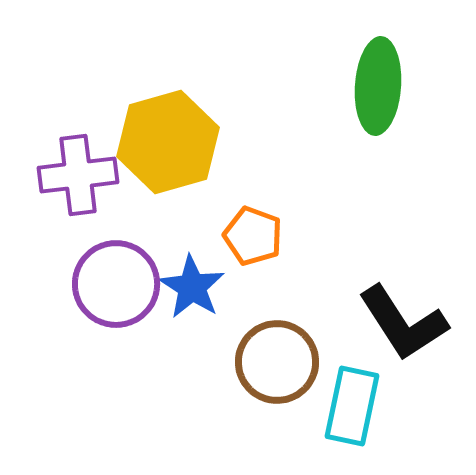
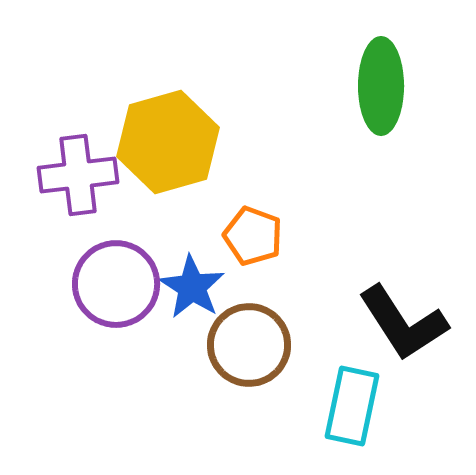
green ellipse: moved 3 px right; rotated 4 degrees counterclockwise
brown circle: moved 28 px left, 17 px up
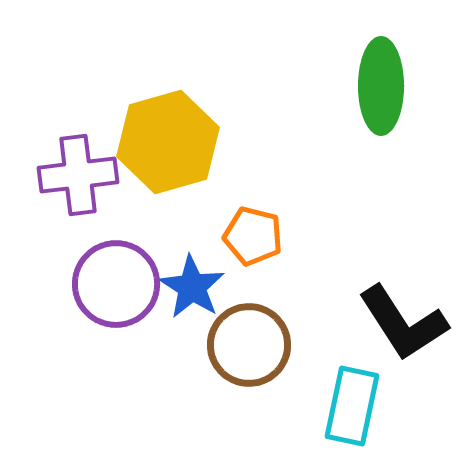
orange pentagon: rotated 6 degrees counterclockwise
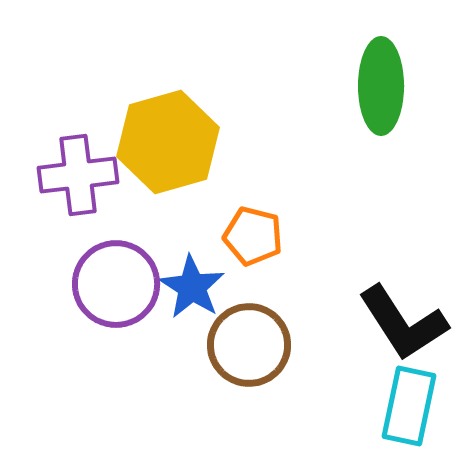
cyan rectangle: moved 57 px right
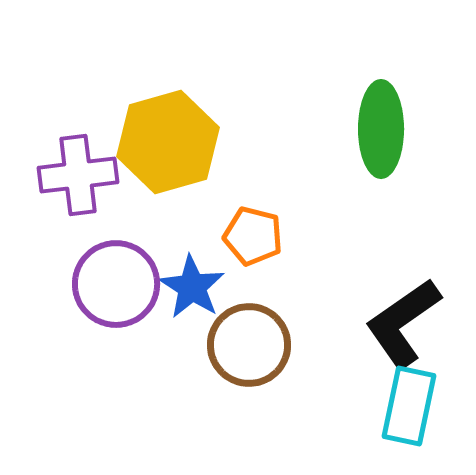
green ellipse: moved 43 px down
black L-shape: rotated 88 degrees clockwise
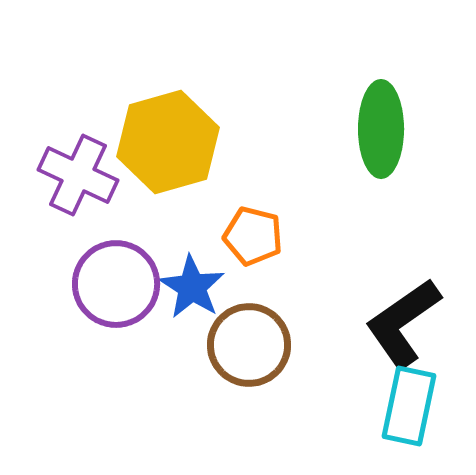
purple cross: rotated 32 degrees clockwise
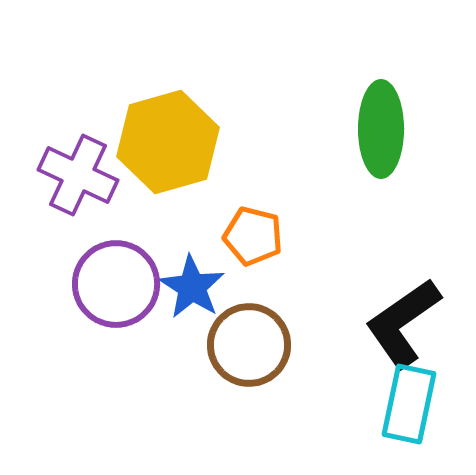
cyan rectangle: moved 2 px up
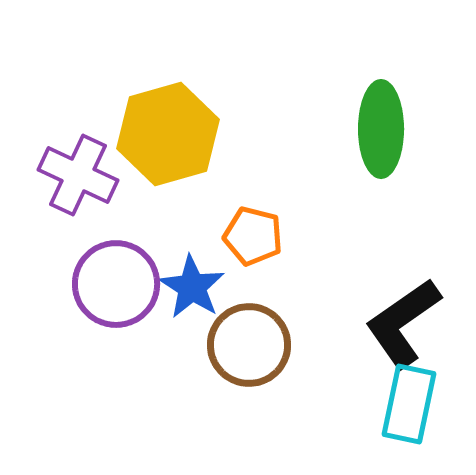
yellow hexagon: moved 8 px up
